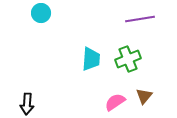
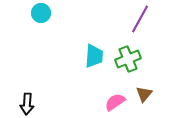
purple line: rotated 52 degrees counterclockwise
cyan trapezoid: moved 3 px right, 3 px up
brown triangle: moved 2 px up
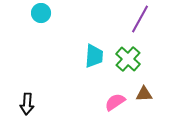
green cross: rotated 25 degrees counterclockwise
brown triangle: rotated 48 degrees clockwise
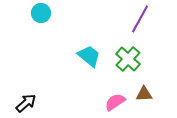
cyan trapezoid: moved 5 px left; rotated 55 degrees counterclockwise
black arrow: moved 1 px left, 1 px up; rotated 135 degrees counterclockwise
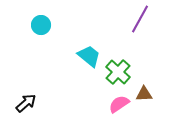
cyan circle: moved 12 px down
green cross: moved 10 px left, 13 px down
pink semicircle: moved 4 px right, 2 px down
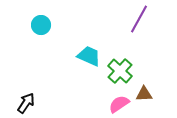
purple line: moved 1 px left
cyan trapezoid: rotated 15 degrees counterclockwise
green cross: moved 2 px right, 1 px up
black arrow: rotated 15 degrees counterclockwise
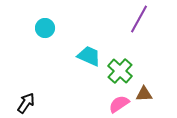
cyan circle: moved 4 px right, 3 px down
